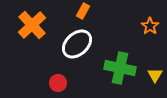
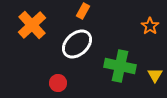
green cross: moved 2 px up
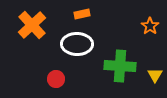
orange rectangle: moved 1 px left, 3 px down; rotated 49 degrees clockwise
white ellipse: rotated 44 degrees clockwise
green cross: rotated 8 degrees counterclockwise
red circle: moved 2 px left, 4 px up
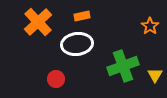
orange rectangle: moved 2 px down
orange cross: moved 6 px right, 3 px up
white ellipse: rotated 8 degrees counterclockwise
green cross: moved 3 px right; rotated 24 degrees counterclockwise
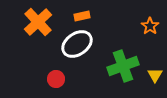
white ellipse: rotated 28 degrees counterclockwise
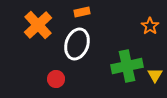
orange rectangle: moved 4 px up
orange cross: moved 3 px down
white ellipse: rotated 36 degrees counterclockwise
green cross: moved 4 px right; rotated 8 degrees clockwise
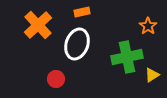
orange star: moved 2 px left
green cross: moved 9 px up
yellow triangle: moved 3 px left; rotated 28 degrees clockwise
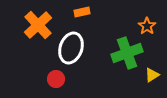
orange star: moved 1 px left
white ellipse: moved 6 px left, 4 px down
green cross: moved 4 px up; rotated 8 degrees counterclockwise
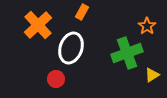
orange rectangle: rotated 49 degrees counterclockwise
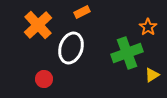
orange rectangle: rotated 35 degrees clockwise
orange star: moved 1 px right, 1 px down
red circle: moved 12 px left
